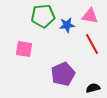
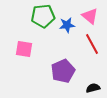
pink triangle: rotated 30 degrees clockwise
purple pentagon: moved 3 px up
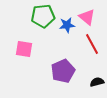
pink triangle: moved 3 px left, 1 px down
black semicircle: moved 4 px right, 6 px up
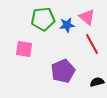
green pentagon: moved 3 px down
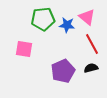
blue star: rotated 14 degrees clockwise
black semicircle: moved 6 px left, 14 px up
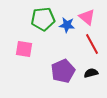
black semicircle: moved 5 px down
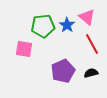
green pentagon: moved 7 px down
blue star: rotated 28 degrees clockwise
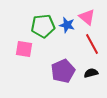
blue star: rotated 21 degrees counterclockwise
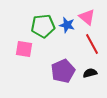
black semicircle: moved 1 px left
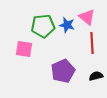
red line: moved 1 px up; rotated 25 degrees clockwise
black semicircle: moved 6 px right, 3 px down
